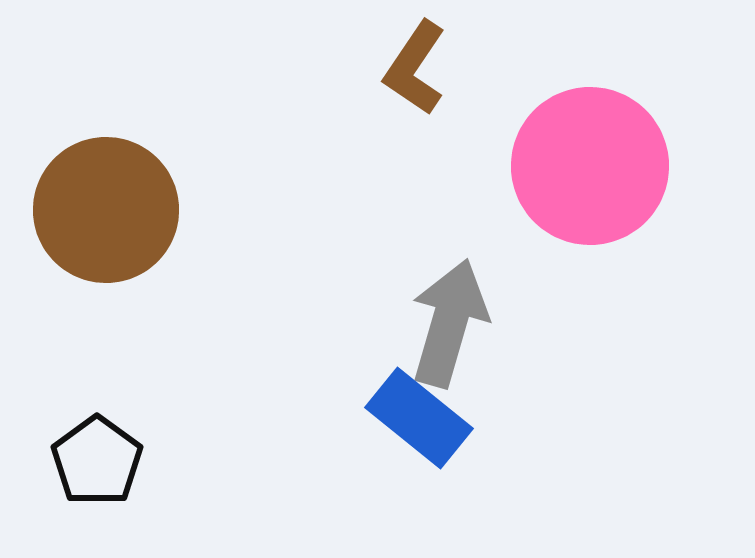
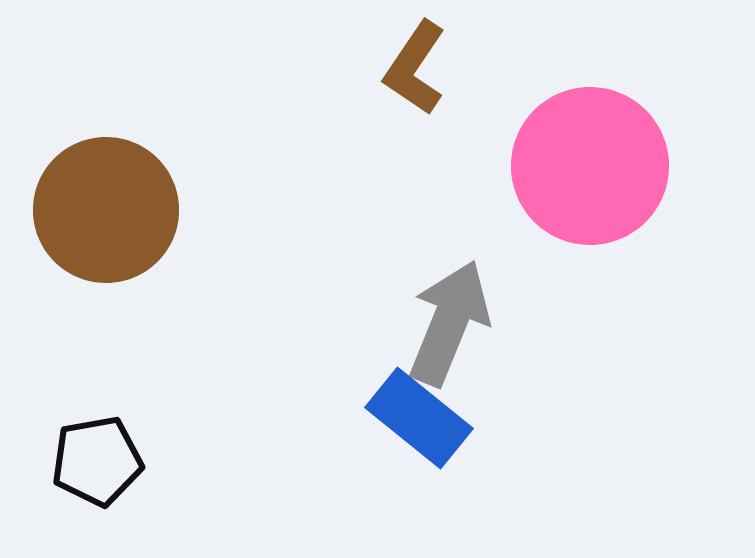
gray arrow: rotated 6 degrees clockwise
black pentagon: rotated 26 degrees clockwise
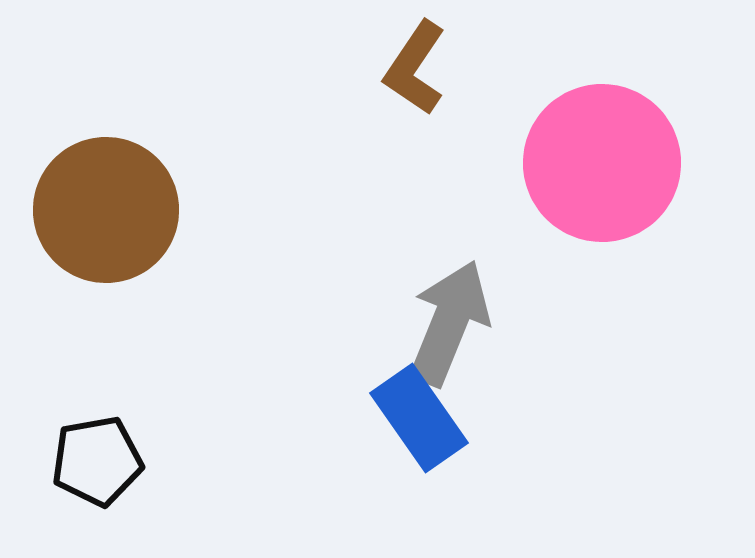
pink circle: moved 12 px right, 3 px up
blue rectangle: rotated 16 degrees clockwise
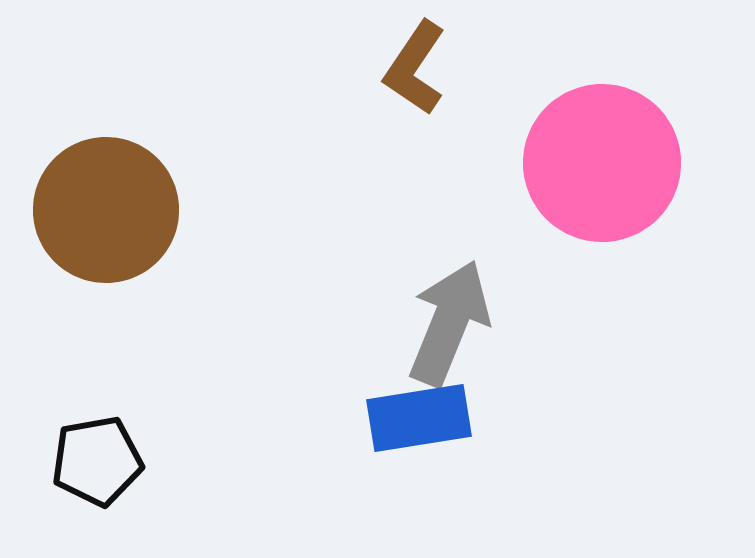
blue rectangle: rotated 64 degrees counterclockwise
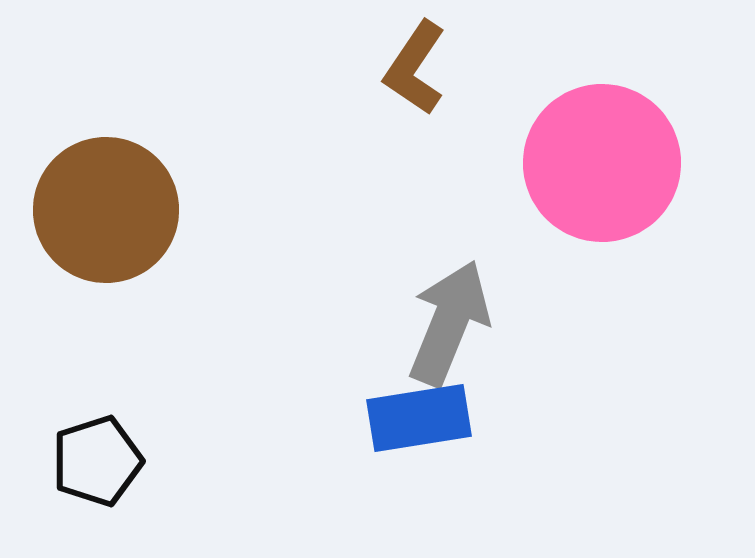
black pentagon: rotated 8 degrees counterclockwise
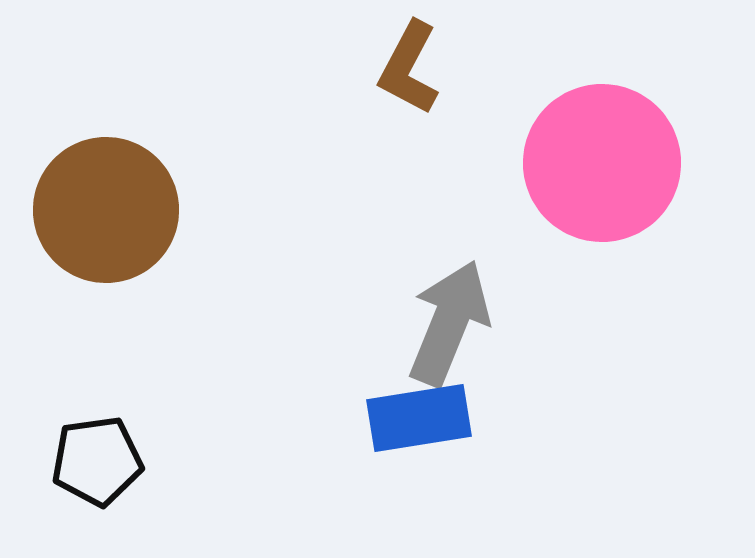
brown L-shape: moved 6 px left; rotated 6 degrees counterclockwise
black pentagon: rotated 10 degrees clockwise
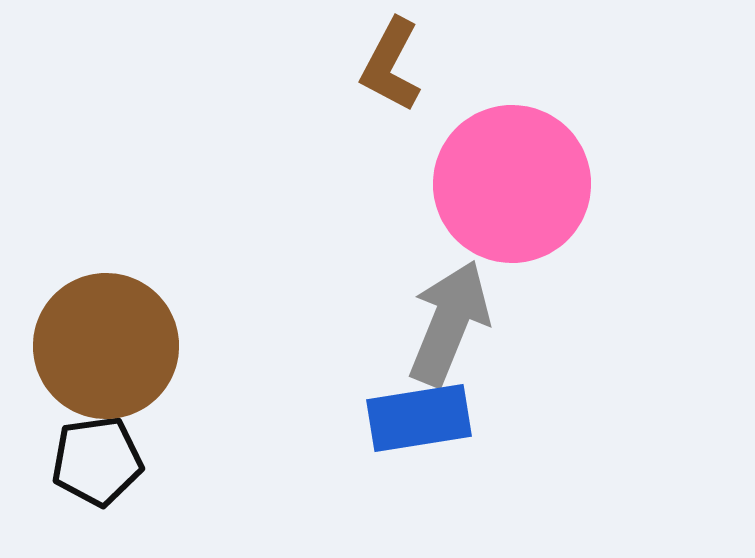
brown L-shape: moved 18 px left, 3 px up
pink circle: moved 90 px left, 21 px down
brown circle: moved 136 px down
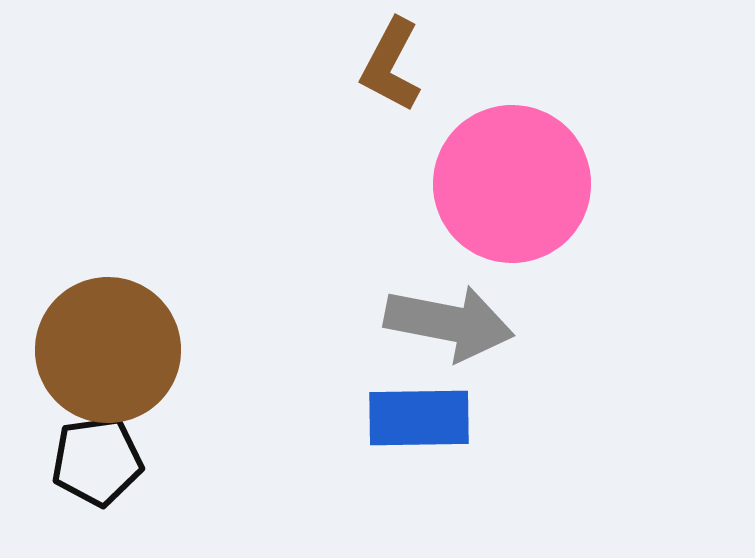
gray arrow: rotated 79 degrees clockwise
brown circle: moved 2 px right, 4 px down
blue rectangle: rotated 8 degrees clockwise
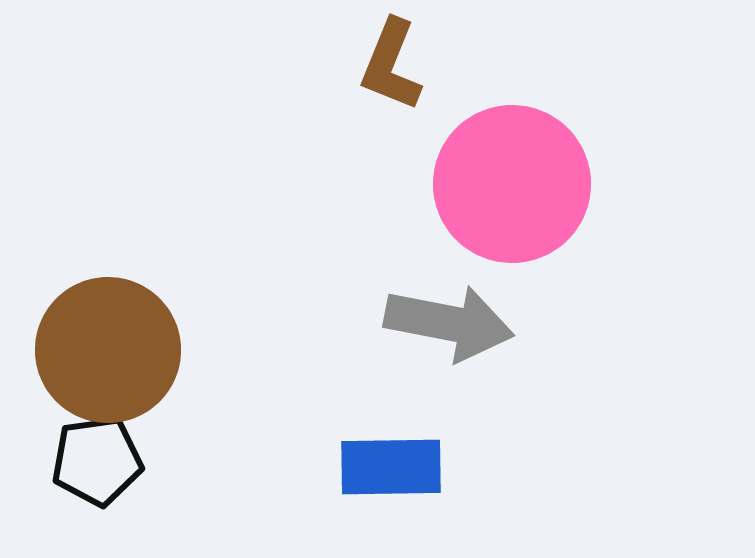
brown L-shape: rotated 6 degrees counterclockwise
blue rectangle: moved 28 px left, 49 px down
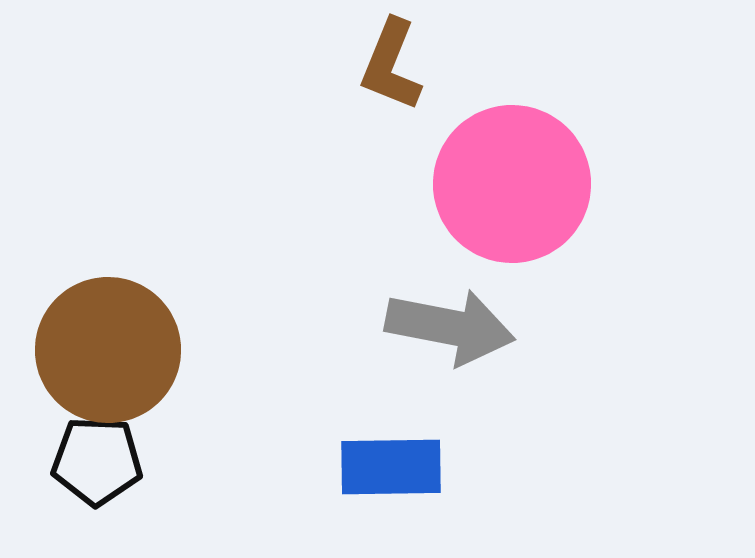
gray arrow: moved 1 px right, 4 px down
black pentagon: rotated 10 degrees clockwise
